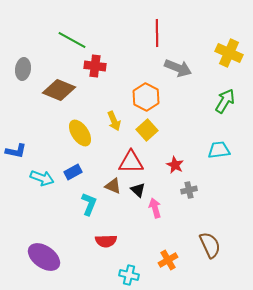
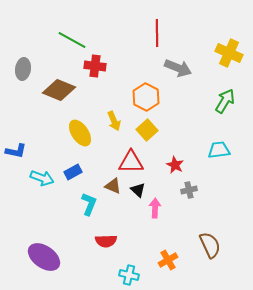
pink arrow: rotated 18 degrees clockwise
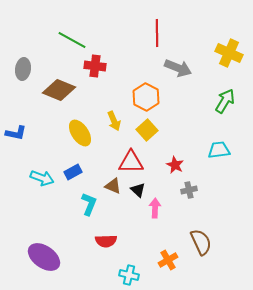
blue L-shape: moved 18 px up
brown semicircle: moved 9 px left, 3 px up
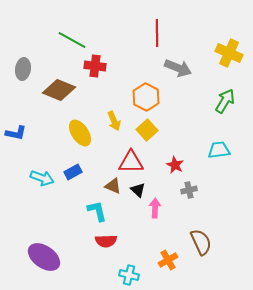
cyan L-shape: moved 8 px right, 7 px down; rotated 35 degrees counterclockwise
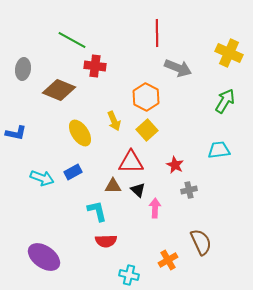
brown triangle: rotated 24 degrees counterclockwise
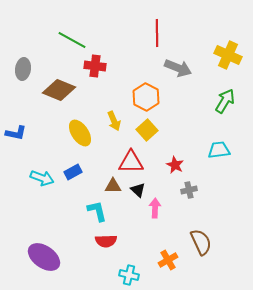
yellow cross: moved 1 px left, 2 px down
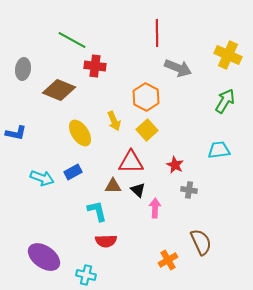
gray cross: rotated 21 degrees clockwise
cyan cross: moved 43 px left
